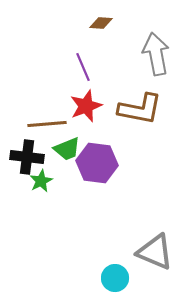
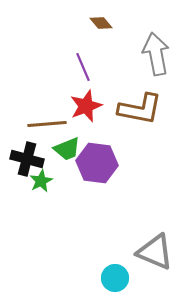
brown diamond: rotated 45 degrees clockwise
black cross: moved 2 px down; rotated 8 degrees clockwise
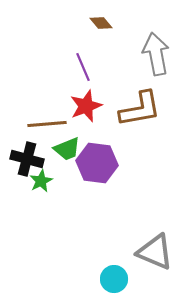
brown L-shape: rotated 21 degrees counterclockwise
cyan circle: moved 1 px left, 1 px down
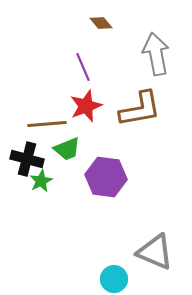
purple hexagon: moved 9 px right, 14 px down
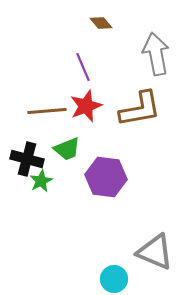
brown line: moved 13 px up
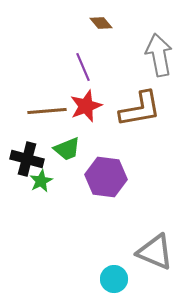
gray arrow: moved 3 px right, 1 px down
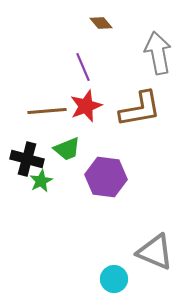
gray arrow: moved 1 px left, 2 px up
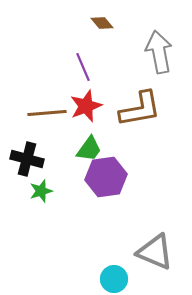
brown diamond: moved 1 px right
gray arrow: moved 1 px right, 1 px up
brown line: moved 2 px down
green trapezoid: moved 22 px right; rotated 32 degrees counterclockwise
purple hexagon: rotated 15 degrees counterclockwise
green star: moved 10 px down; rotated 10 degrees clockwise
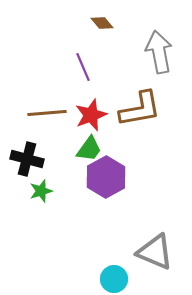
red star: moved 5 px right, 9 px down
purple hexagon: rotated 21 degrees counterclockwise
